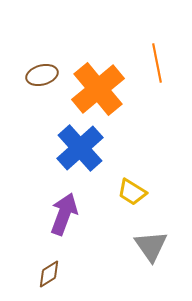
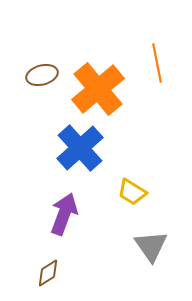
brown diamond: moved 1 px left, 1 px up
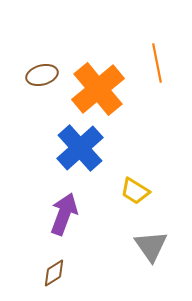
yellow trapezoid: moved 3 px right, 1 px up
brown diamond: moved 6 px right
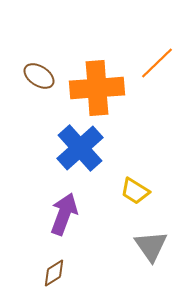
orange line: rotated 57 degrees clockwise
brown ellipse: moved 3 px left, 1 px down; rotated 48 degrees clockwise
orange cross: moved 1 px left, 1 px up; rotated 36 degrees clockwise
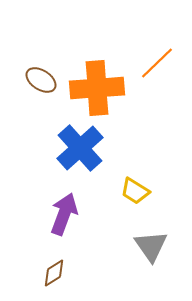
brown ellipse: moved 2 px right, 4 px down
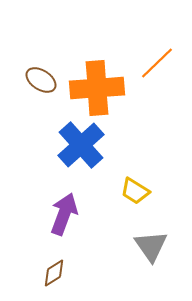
blue cross: moved 1 px right, 3 px up
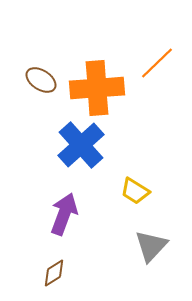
gray triangle: rotated 18 degrees clockwise
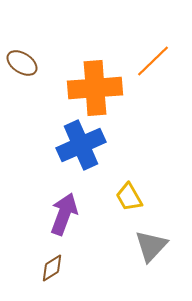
orange line: moved 4 px left, 2 px up
brown ellipse: moved 19 px left, 17 px up
orange cross: moved 2 px left
blue cross: rotated 18 degrees clockwise
yellow trapezoid: moved 6 px left, 6 px down; rotated 28 degrees clockwise
brown diamond: moved 2 px left, 5 px up
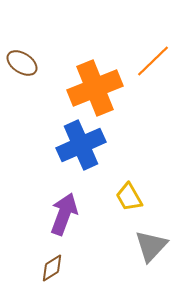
orange cross: rotated 18 degrees counterclockwise
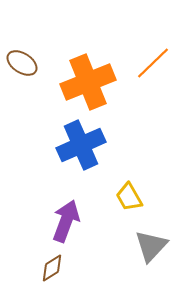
orange line: moved 2 px down
orange cross: moved 7 px left, 6 px up
purple arrow: moved 2 px right, 7 px down
